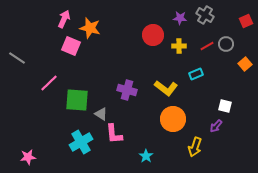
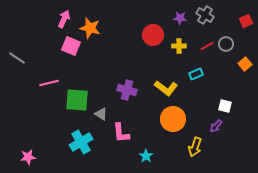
pink line: rotated 30 degrees clockwise
pink L-shape: moved 7 px right, 1 px up
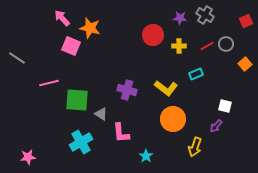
pink arrow: moved 2 px left, 1 px up; rotated 66 degrees counterclockwise
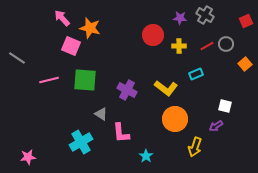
pink line: moved 3 px up
purple cross: rotated 12 degrees clockwise
green square: moved 8 px right, 20 px up
orange circle: moved 2 px right
purple arrow: rotated 16 degrees clockwise
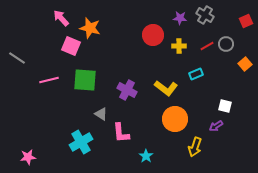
pink arrow: moved 1 px left
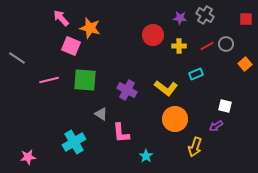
red square: moved 2 px up; rotated 24 degrees clockwise
cyan cross: moved 7 px left
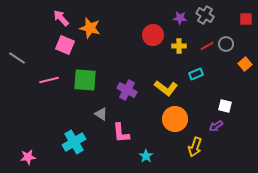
pink square: moved 6 px left, 1 px up
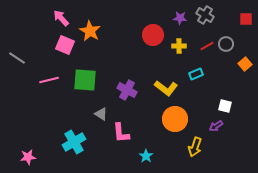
orange star: moved 3 px down; rotated 15 degrees clockwise
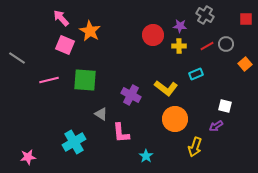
purple star: moved 8 px down
purple cross: moved 4 px right, 5 px down
